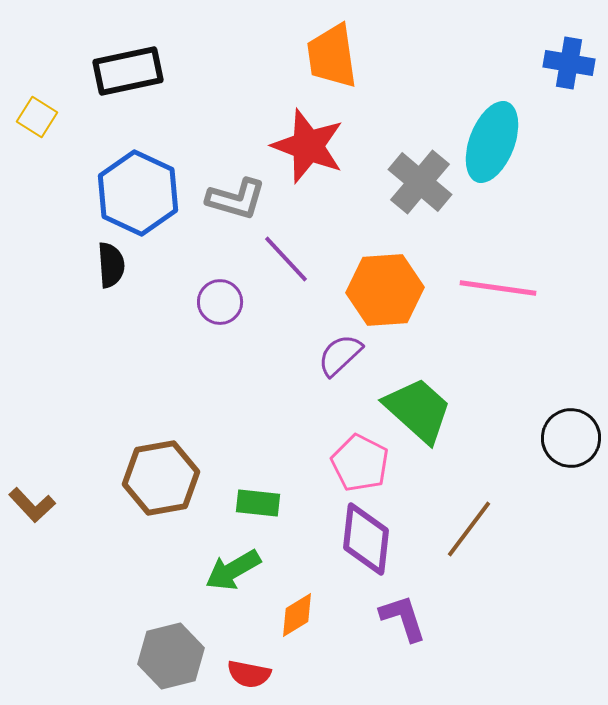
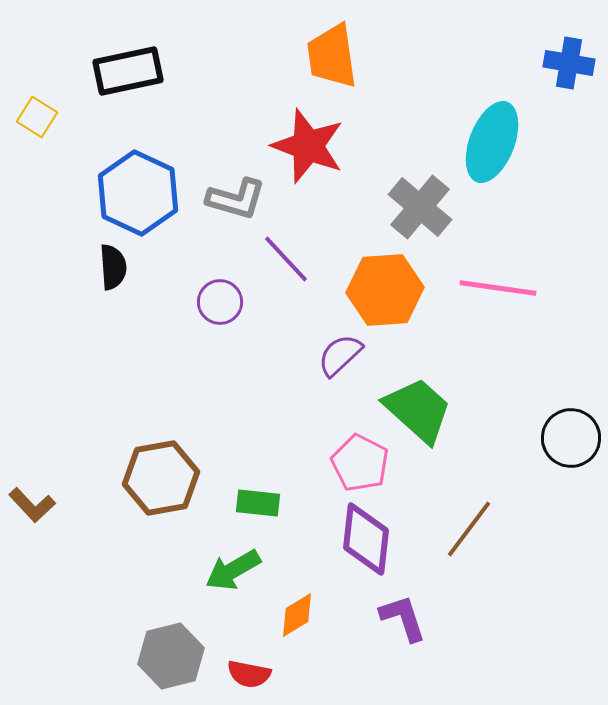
gray cross: moved 25 px down
black semicircle: moved 2 px right, 2 px down
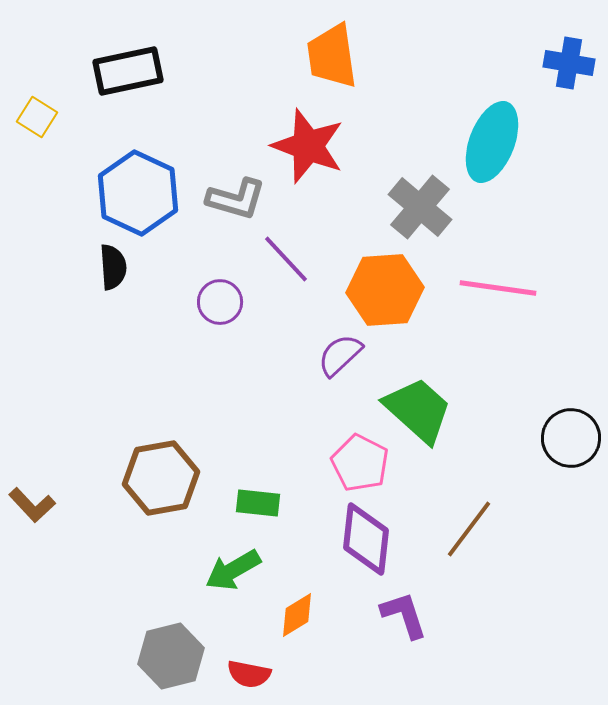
purple L-shape: moved 1 px right, 3 px up
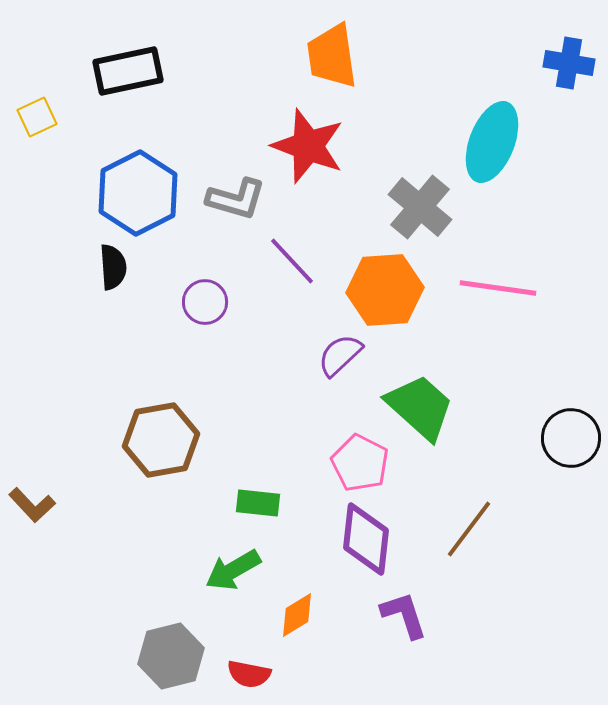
yellow square: rotated 33 degrees clockwise
blue hexagon: rotated 8 degrees clockwise
purple line: moved 6 px right, 2 px down
purple circle: moved 15 px left
green trapezoid: moved 2 px right, 3 px up
brown hexagon: moved 38 px up
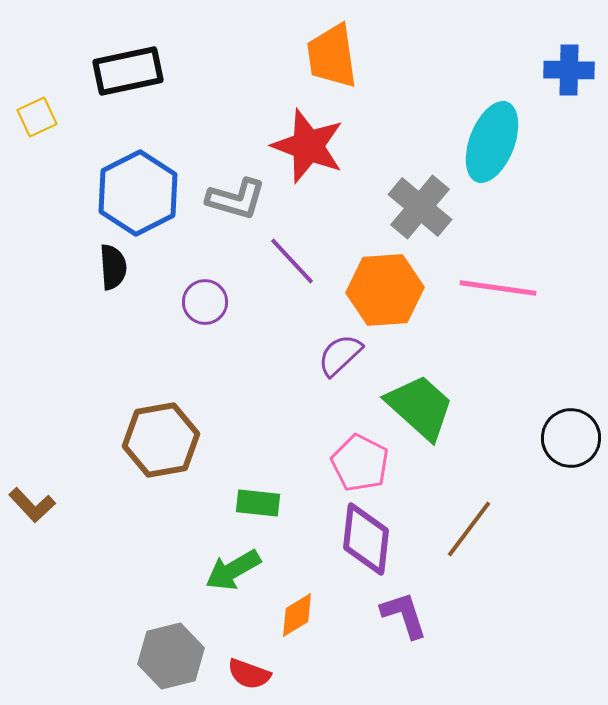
blue cross: moved 7 px down; rotated 9 degrees counterclockwise
red semicircle: rotated 9 degrees clockwise
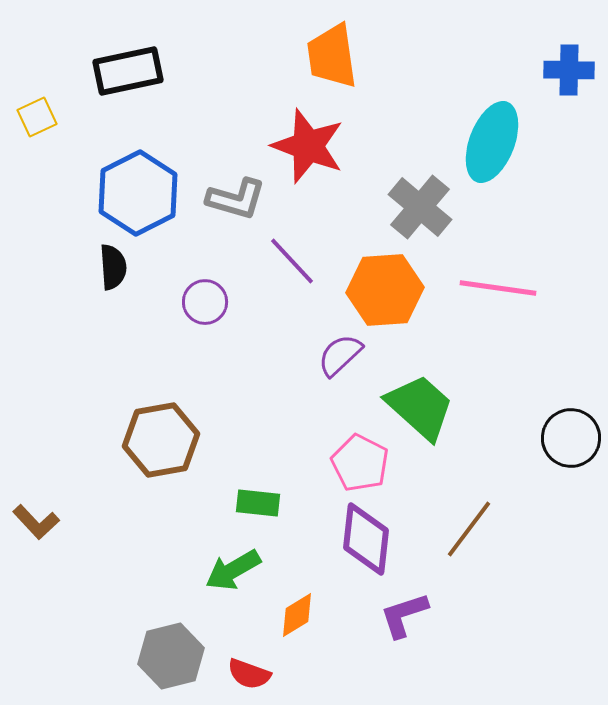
brown L-shape: moved 4 px right, 17 px down
purple L-shape: rotated 90 degrees counterclockwise
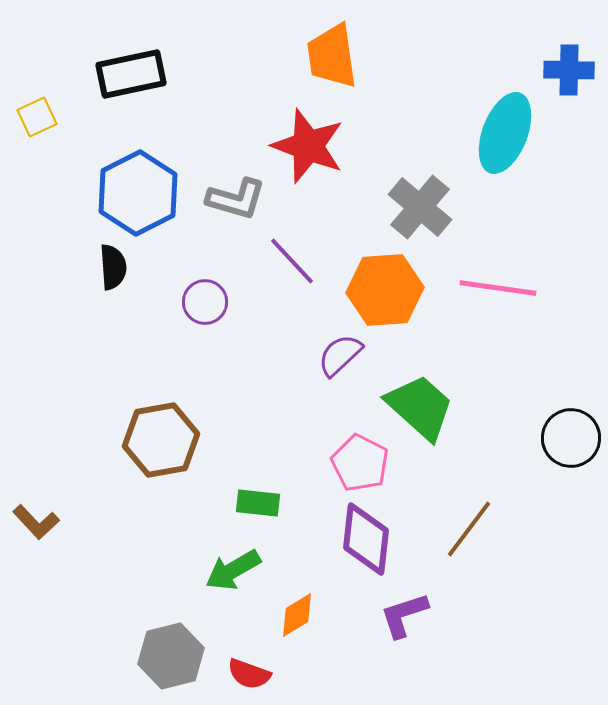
black rectangle: moved 3 px right, 3 px down
cyan ellipse: moved 13 px right, 9 px up
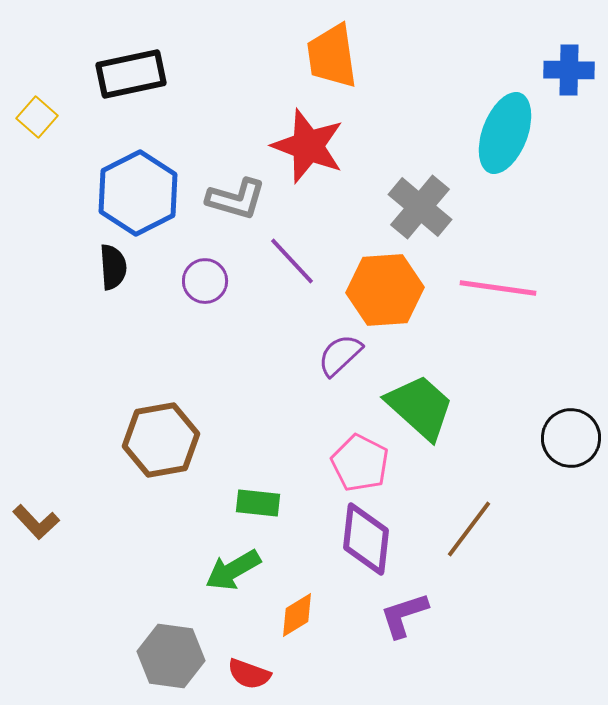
yellow square: rotated 24 degrees counterclockwise
purple circle: moved 21 px up
gray hexagon: rotated 22 degrees clockwise
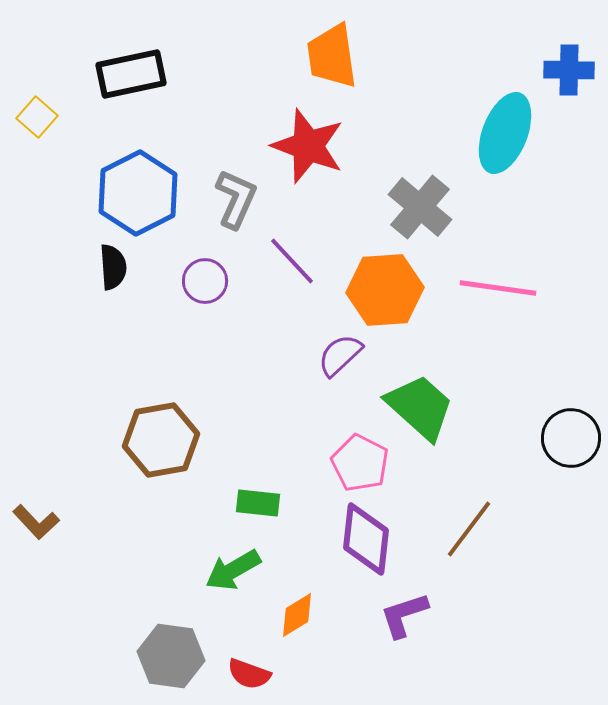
gray L-shape: rotated 82 degrees counterclockwise
